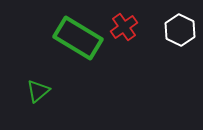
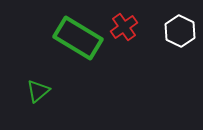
white hexagon: moved 1 px down
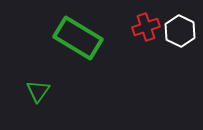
red cross: moved 22 px right; rotated 16 degrees clockwise
green triangle: rotated 15 degrees counterclockwise
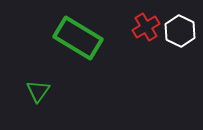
red cross: rotated 12 degrees counterclockwise
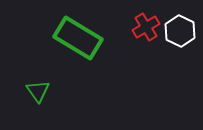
green triangle: rotated 10 degrees counterclockwise
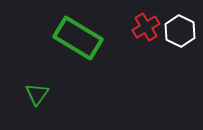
green triangle: moved 1 px left, 3 px down; rotated 10 degrees clockwise
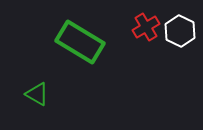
green rectangle: moved 2 px right, 4 px down
green triangle: rotated 35 degrees counterclockwise
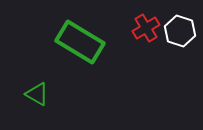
red cross: moved 1 px down
white hexagon: rotated 8 degrees counterclockwise
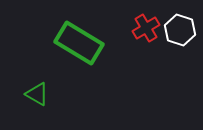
white hexagon: moved 1 px up
green rectangle: moved 1 px left, 1 px down
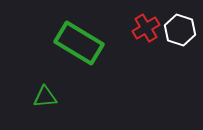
green triangle: moved 8 px right, 3 px down; rotated 35 degrees counterclockwise
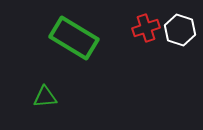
red cross: rotated 12 degrees clockwise
green rectangle: moved 5 px left, 5 px up
